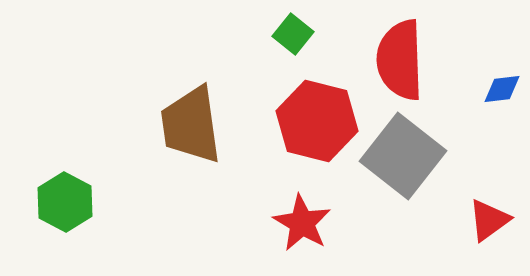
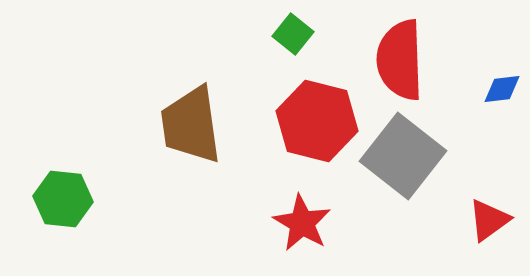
green hexagon: moved 2 px left, 3 px up; rotated 22 degrees counterclockwise
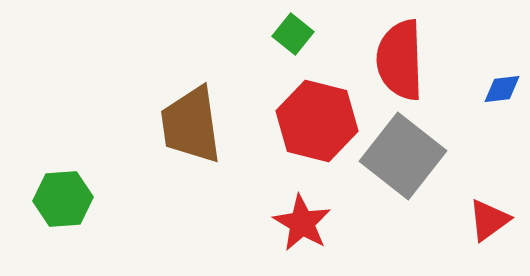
green hexagon: rotated 10 degrees counterclockwise
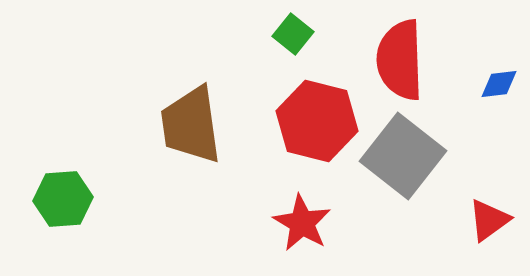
blue diamond: moved 3 px left, 5 px up
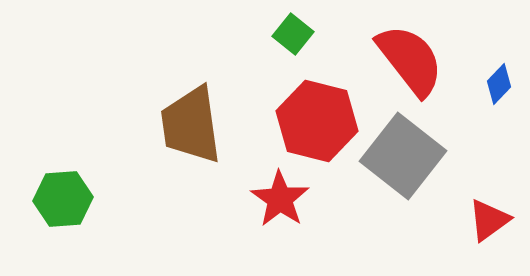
red semicircle: moved 10 px right; rotated 144 degrees clockwise
blue diamond: rotated 39 degrees counterclockwise
red star: moved 22 px left, 24 px up; rotated 4 degrees clockwise
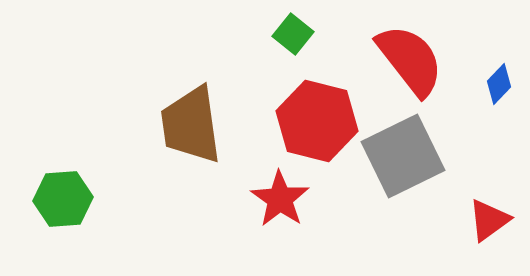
gray square: rotated 26 degrees clockwise
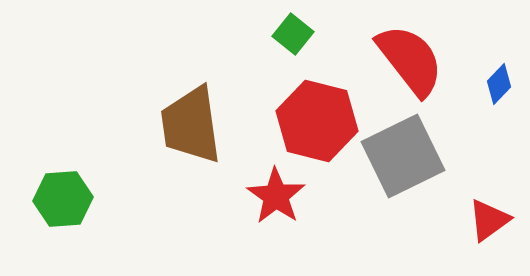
red star: moved 4 px left, 3 px up
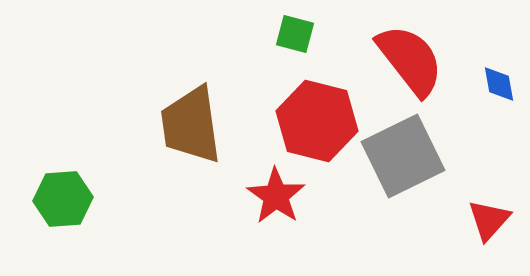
green square: moved 2 px right; rotated 24 degrees counterclockwise
blue diamond: rotated 54 degrees counterclockwise
red triangle: rotated 12 degrees counterclockwise
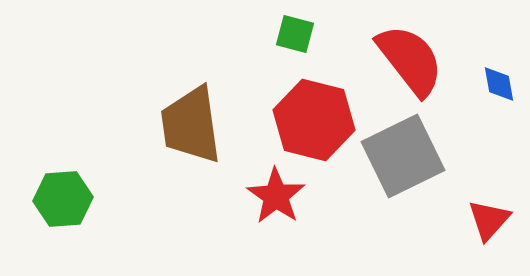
red hexagon: moved 3 px left, 1 px up
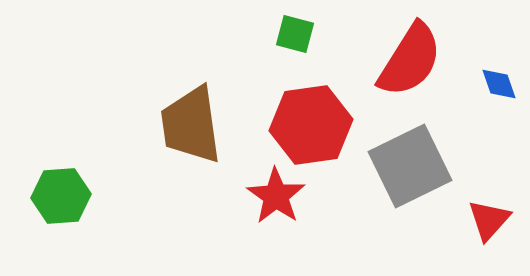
red semicircle: rotated 70 degrees clockwise
blue diamond: rotated 9 degrees counterclockwise
red hexagon: moved 3 px left, 5 px down; rotated 22 degrees counterclockwise
gray square: moved 7 px right, 10 px down
green hexagon: moved 2 px left, 3 px up
